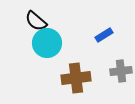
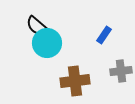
black semicircle: moved 1 px right, 5 px down
blue rectangle: rotated 24 degrees counterclockwise
brown cross: moved 1 px left, 3 px down
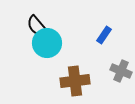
black semicircle: rotated 10 degrees clockwise
gray cross: rotated 30 degrees clockwise
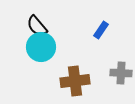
blue rectangle: moved 3 px left, 5 px up
cyan circle: moved 6 px left, 4 px down
gray cross: moved 2 px down; rotated 20 degrees counterclockwise
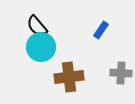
brown cross: moved 6 px left, 4 px up
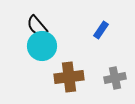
cyan circle: moved 1 px right, 1 px up
gray cross: moved 6 px left, 5 px down; rotated 15 degrees counterclockwise
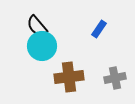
blue rectangle: moved 2 px left, 1 px up
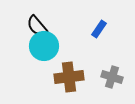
cyan circle: moved 2 px right
gray cross: moved 3 px left, 1 px up; rotated 30 degrees clockwise
